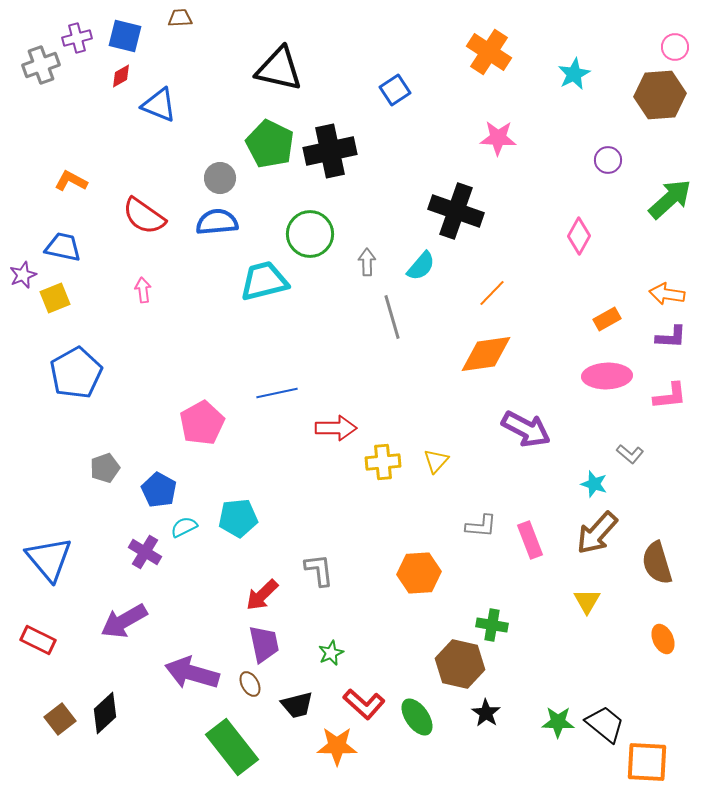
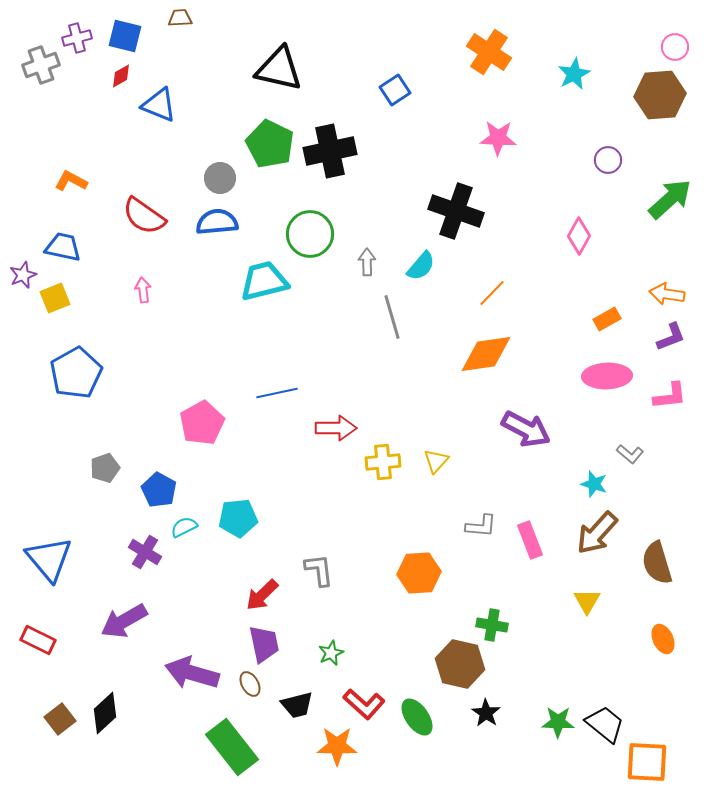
purple L-shape at (671, 337): rotated 24 degrees counterclockwise
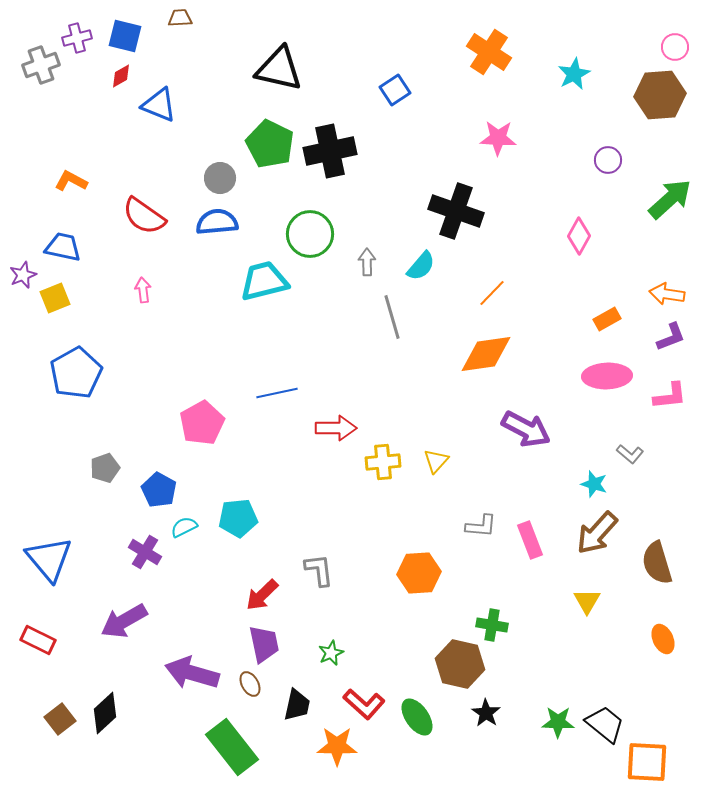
black trapezoid at (297, 705): rotated 64 degrees counterclockwise
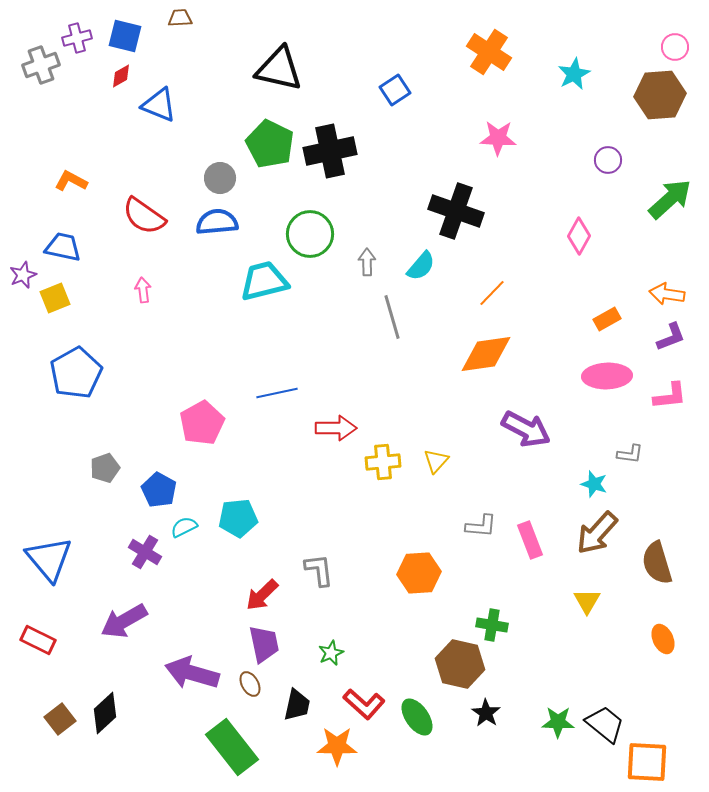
gray L-shape at (630, 454): rotated 32 degrees counterclockwise
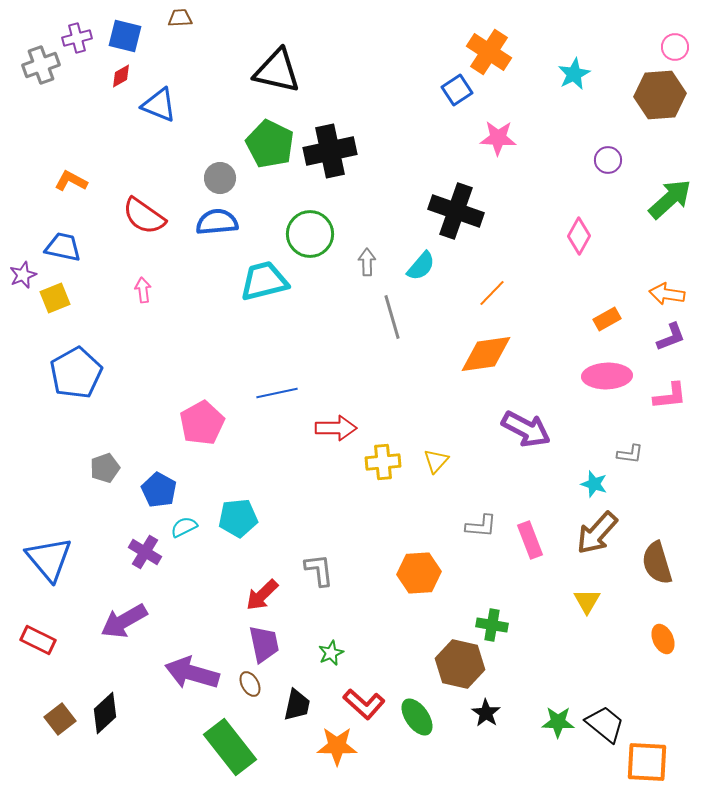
black triangle at (279, 69): moved 2 px left, 2 px down
blue square at (395, 90): moved 62 px right
green rectangle at (232, 747): moved 2 px left
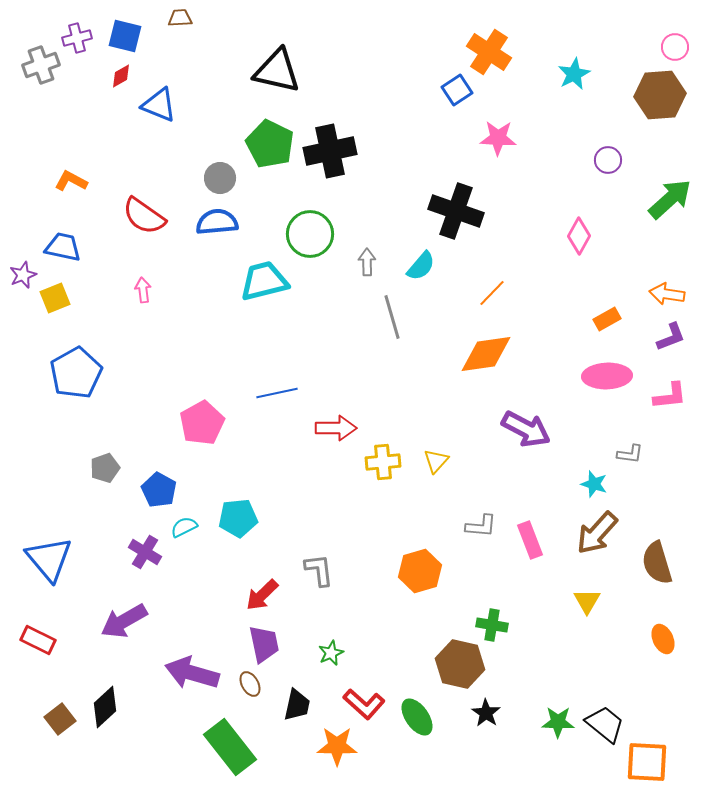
orange hexagon at (419, 573): moved 1 px right, 2 px up; rotated 12 degrees counterclockwise
black diamond at (105, 713): moved 6 px up
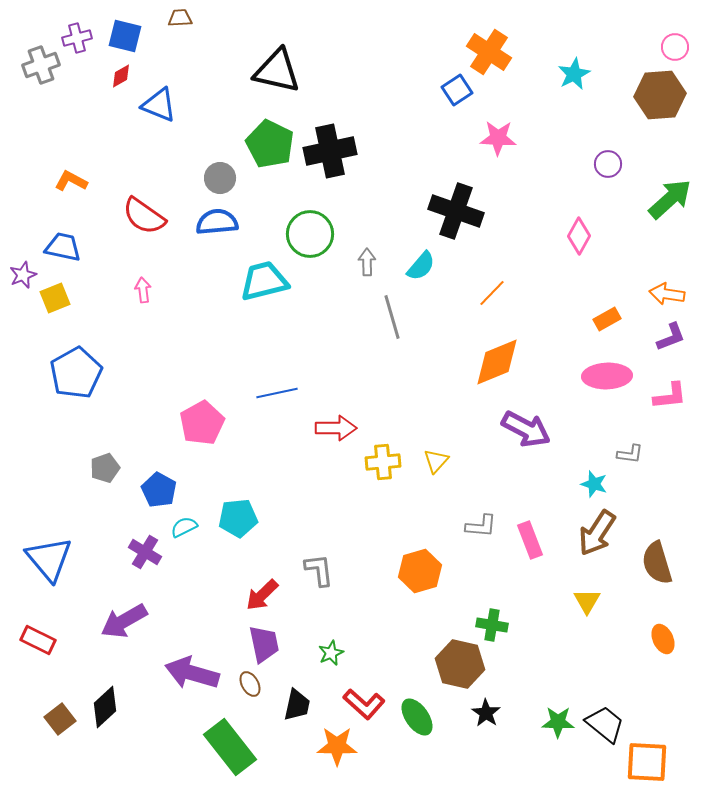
purple circle at (608, 160): moved 4 px down
orange diamond at (486, 354): moved 11 px right, 8 px down; rotated 14 degrees counterclockwise
brown arrow at (597, 533): rotated 9 degrees counterclockwise
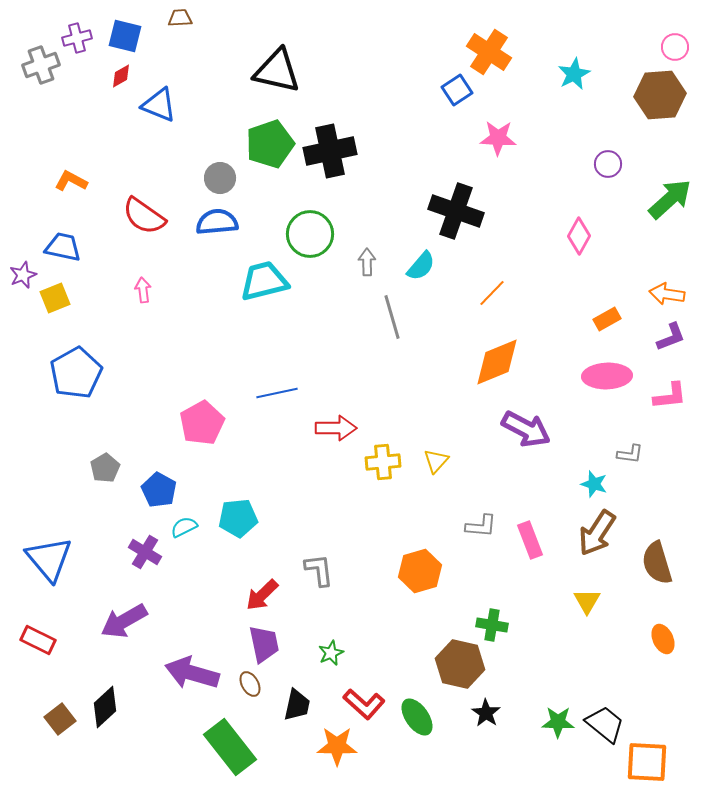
green pentagon at (270, 144): rotated 27 degrees clockwise
gray pentagon at (105, 468): rotated 12 degrees counterclockwise
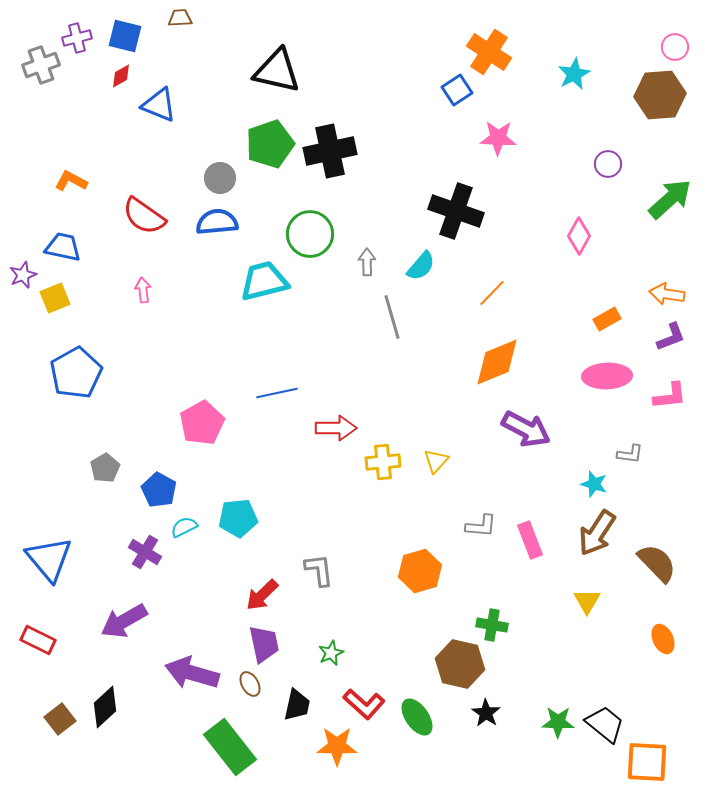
brown semicircle at (657, 563): rotated 153 degrees clockwise
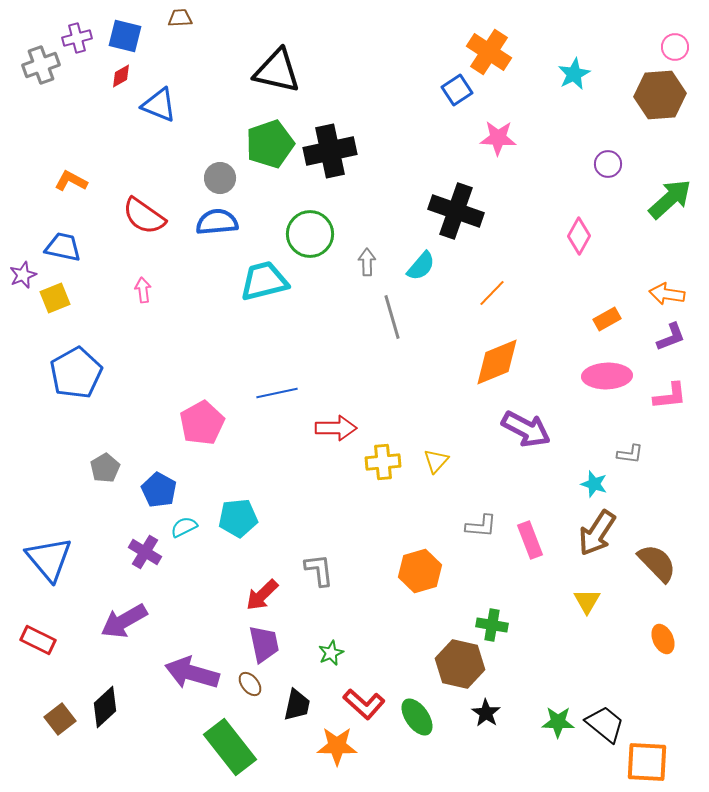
brown ellipse at (250, 684): rotated 10 degrees counterclockwise
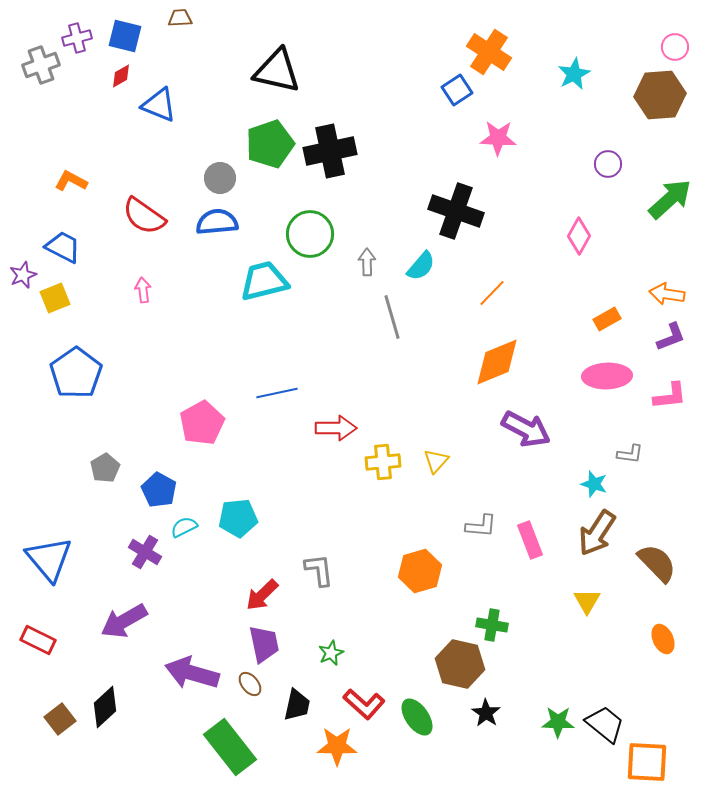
blue trapezoid at (63, 247): rotated 15 degrees clockwise
blue pentagon at (76, 373): rotated 6 degrees counterclockwise
